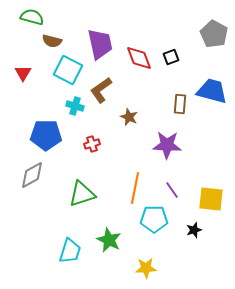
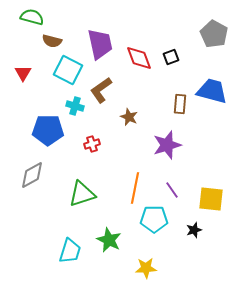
blue pentagon: moved 2 px right, 5 px up
purple star: rotated 20 degrees counterclockwise
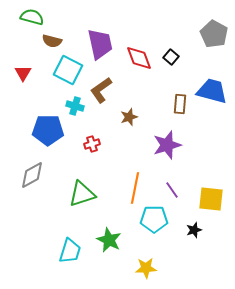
black square: rotated 28 degrees counterclockwise
brown star: rotated 30 degrees clockwise
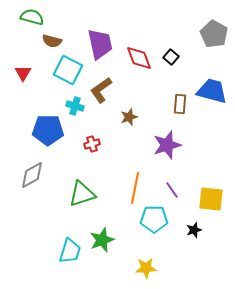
green star: moved 7 px left; rotated 25 degrees clockwise
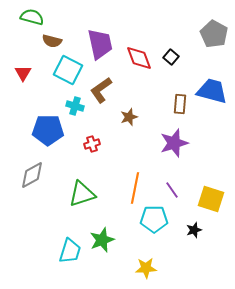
purple star: moved 7 px right, 2 px up
yellow square: rotated 12 degrees clockwise
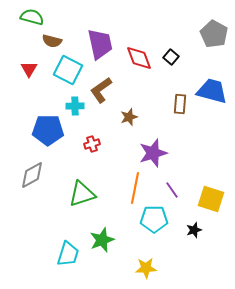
red triangle: moved 6 px right, 4 px up
cyan cross: rotated 18 degrees counterclockwise
purple star: moved 21 px left, 10 px down
cyan trapezoid: moved 2 px left, 3 px down
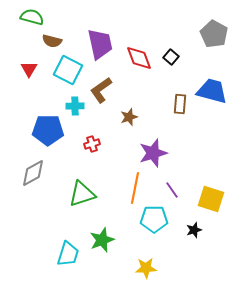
gray diamond: moved 1 px right, 2 px up
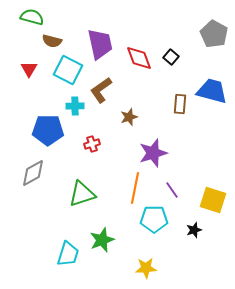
yellow square: moved 2 px right, 1 px down
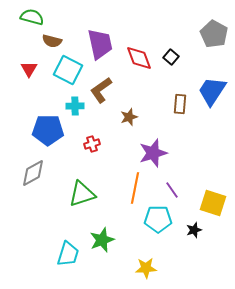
blue trapezoid: rotated 72 degrees counterclockwise
yellow square: moved 3 px down
cyan pentagon: moved 4 px right
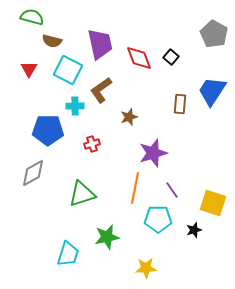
green star: moved 5 px right, 3 px up; rotated 10 degrees clockwise
